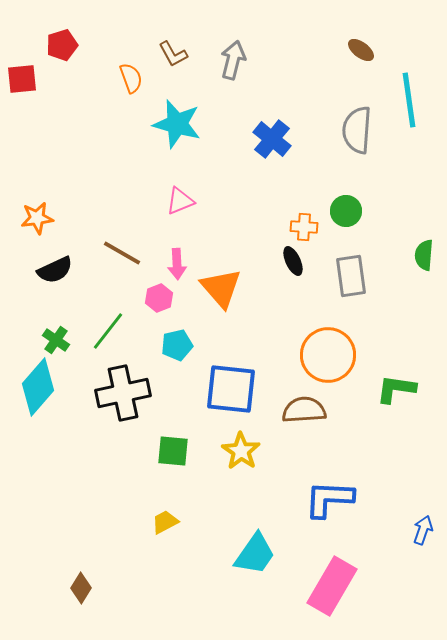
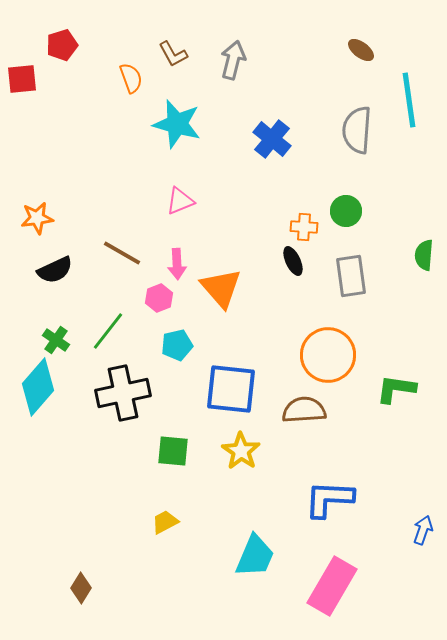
cyan trapezoid: moved 2 px down; rotated 12 degrees counterclockwise
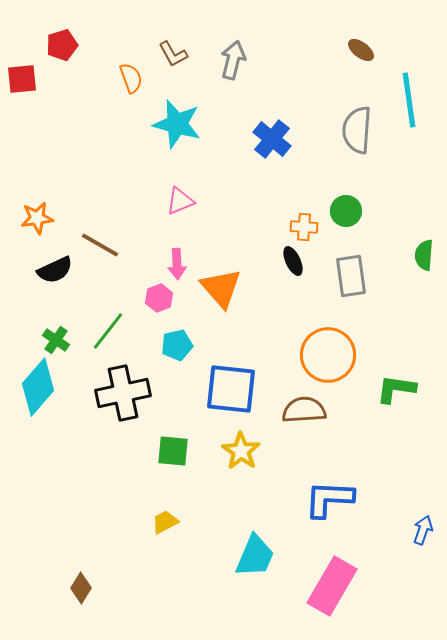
brown line: moved 22 px left, 8 px up
